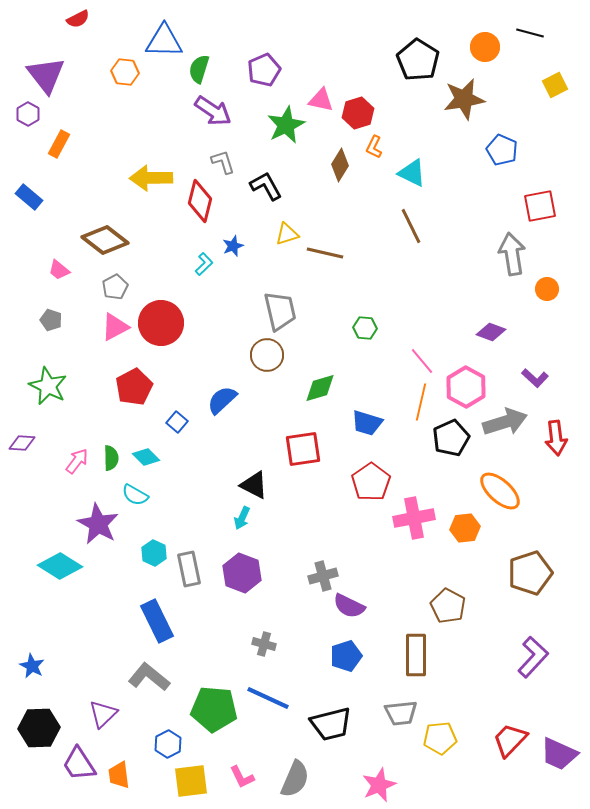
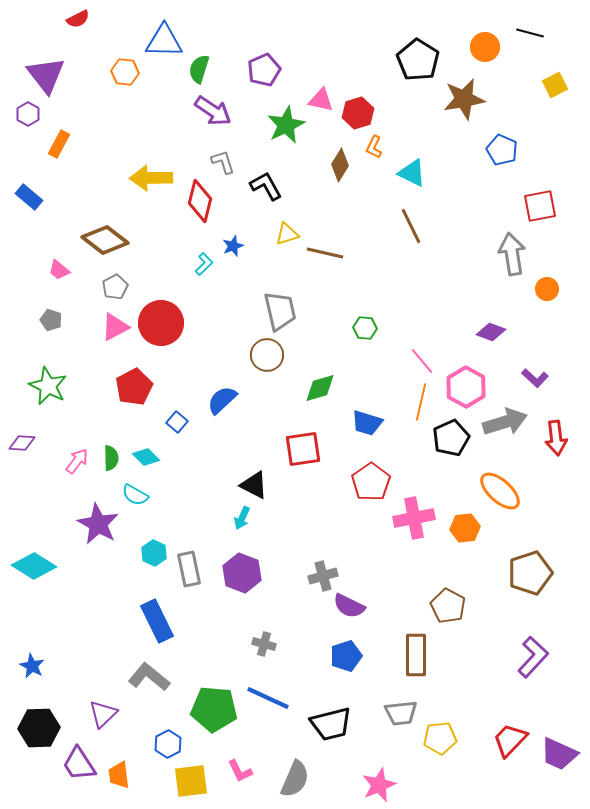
cyan diamond at (60, 566): moved 26 px left
pink L-shape at (242, 777): moved 2 px left, 6 px up
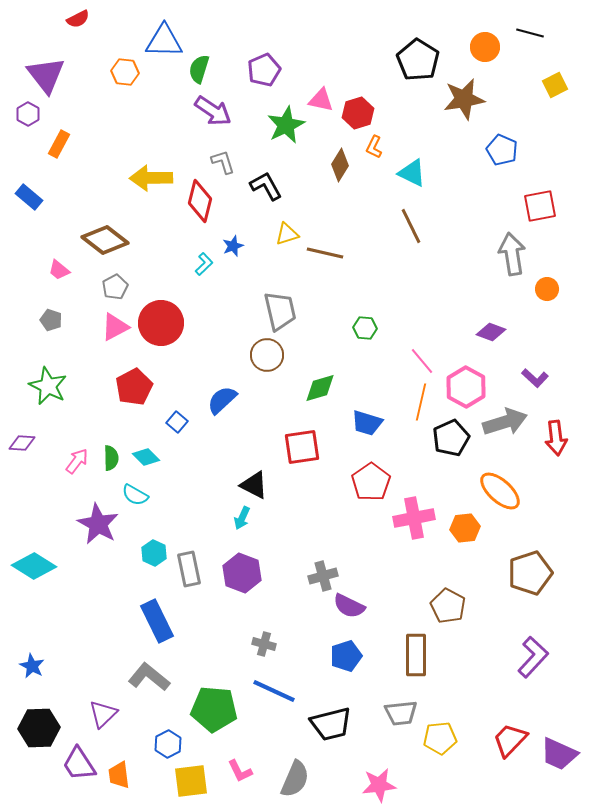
red square at (303, 449): moved 1 px left, 2 px up
blue line at (268, 698): moved 6 px right, 7 px up
pink star at (379, 785): rotated 16 degrees clockwise
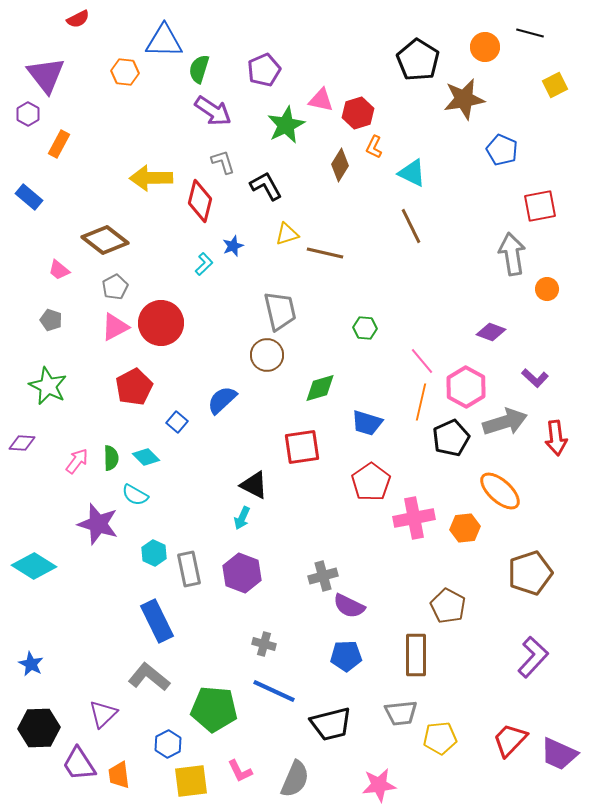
purple star at (98, 524): rotated 12 degrees counterclockwise
blue pentagon at (346, 656): rotated 16 degrees clockwise
blue star at (32, 666): moved 1 px left, 2 px up
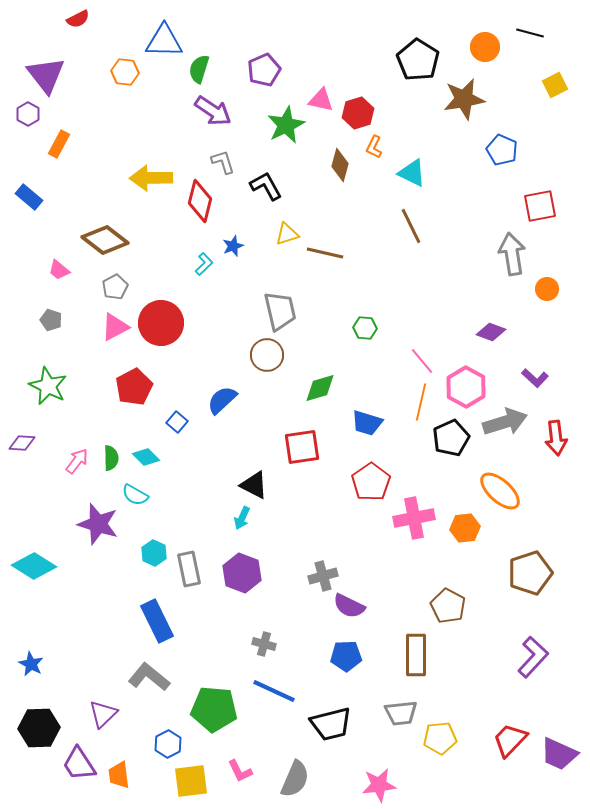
brown diamond at (340, 165): rotated 16 degrees counterclockwise
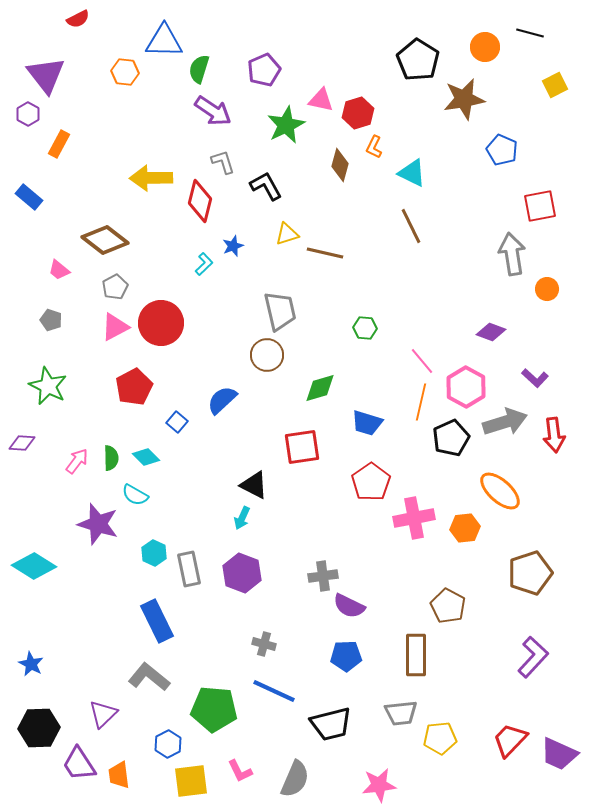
red arrow at (556, 438): moved 2 px left, 3 px up
gray cross at (323, 576): rotated 8 degrees clockwise
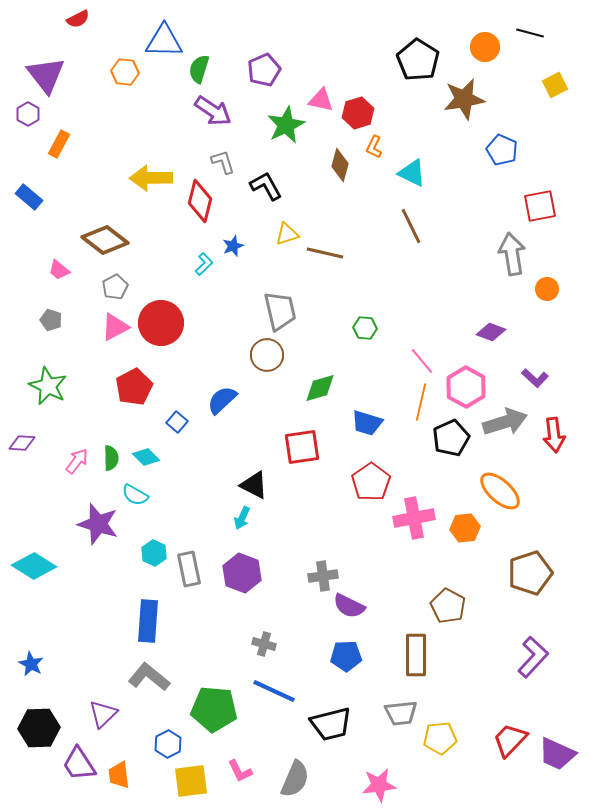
blue rectangle at (157, 621): moved 9 px left; rotated 30 degrees clockwise
purple trapezoid at (559, 754): moved 2 px left
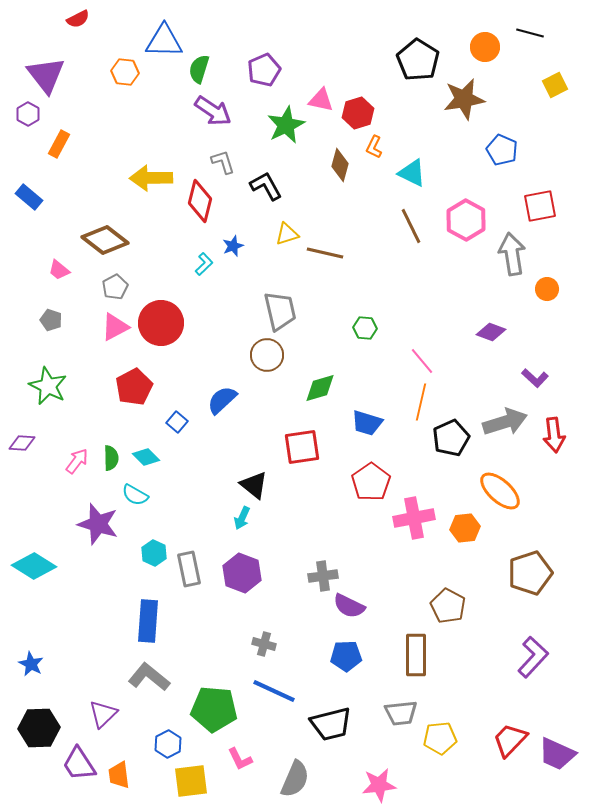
pink hexagon at (466, 387): moved 167 px up
black triangle at (254, 485): rotated 12 degrees clockwise
pink L-shape at (240, 771): moved 12 px up
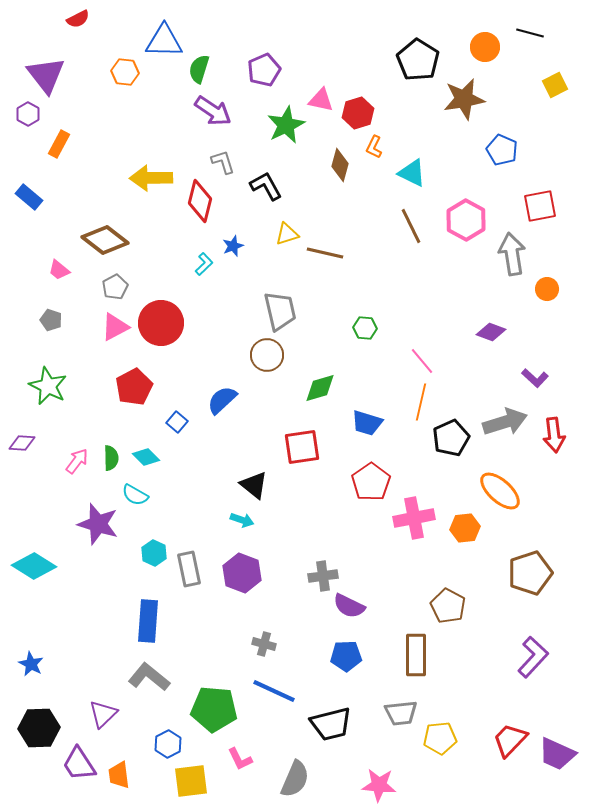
cyan arrow at (242, 518): moved 2 px down; rotated 95 degrees counterclockwise
pink star at (379, 785): rotated 12 degrees clockwise
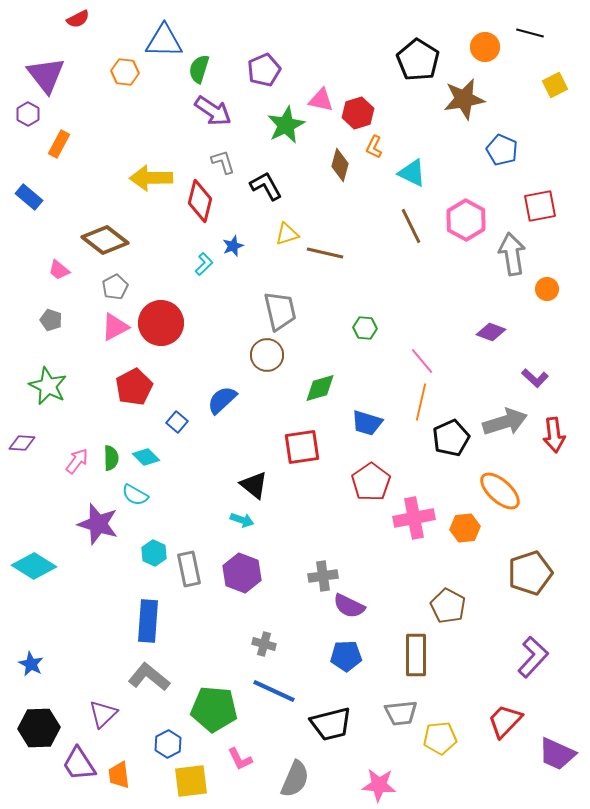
red trapezoid at (510, 740): moved 5 px left, 19 px up
